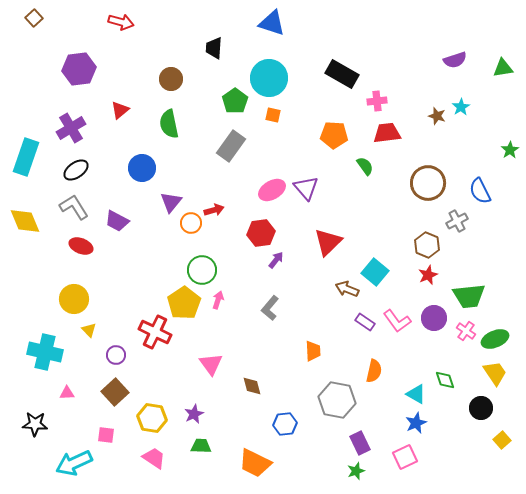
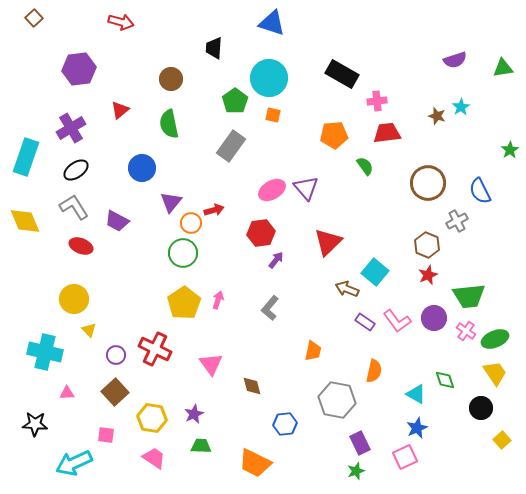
orange pentagon at (334, 135): rotated 8 degrees counterclockwise
green circle at (202, 270): moved 19 px left, 17 px up
red cross at (155, 332): moved 17 px down
orange trapezoid at (313, 351): rotated 15 degrees clockwise
blue star at (416, 423): moved 1 px right, 5 px down
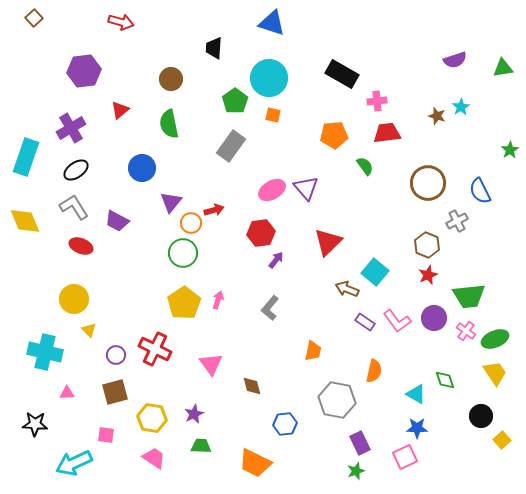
purple hexagon at (79, 69): moved 5 px right, 2 px down
brown square at (115, 392): rotated 28 degrees clockwise
black circle at (481, 408): moved 8 px down
blue star at (417, 428): rotated 25 degrees clockwise
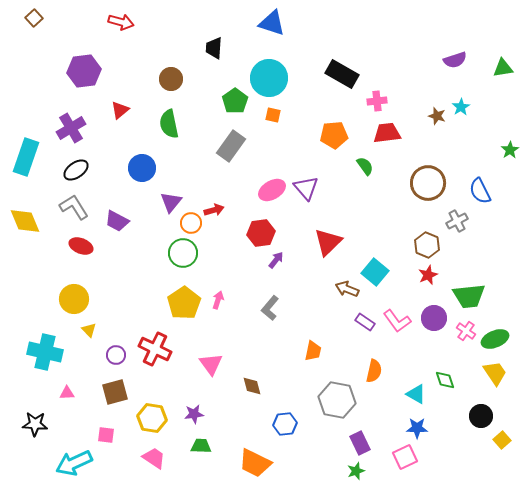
purple star at (194, 414): rotated 18 degrees clockwise
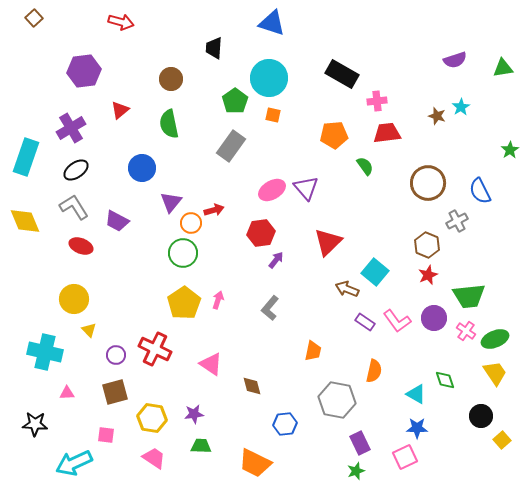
pink triangle at (211, 364): rotated 20 degrees counterclockwise
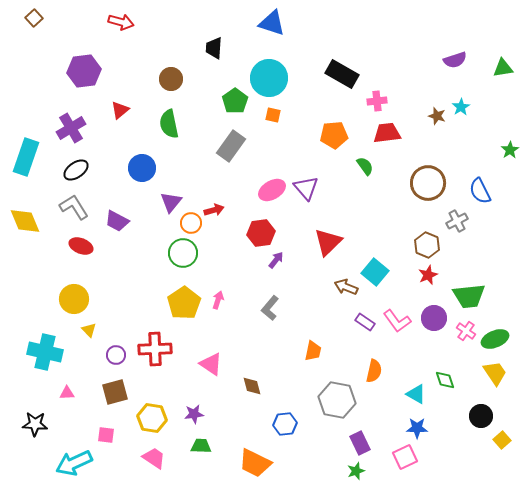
brown arrow at (347, 289): moved 1 px left, 2 px up
red cross at (155, 349): rotated 28 degrees counterclockwise
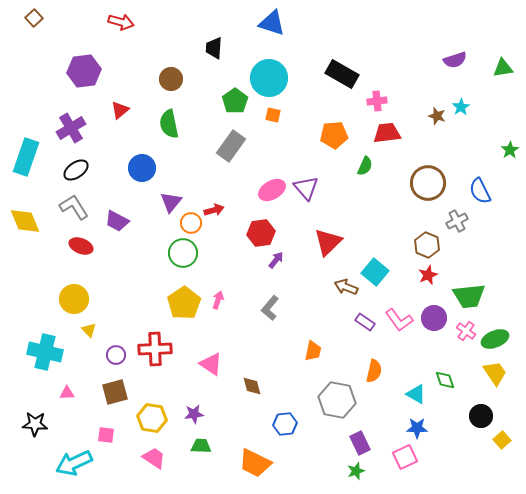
green semicircle at (365, 166): rotated 60 degrees clockwise
pink L-shape at (397, 321): moved 2 px right, 1 px up
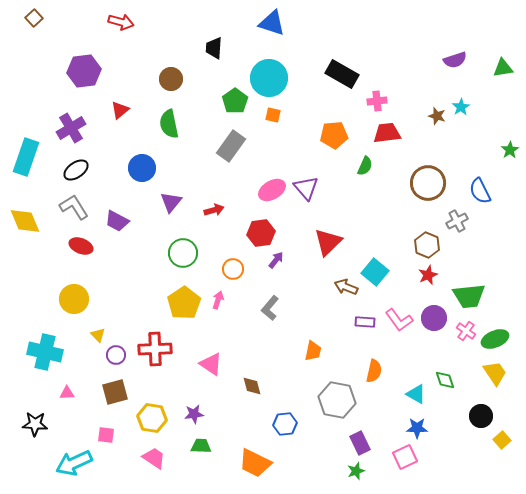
orange circle at (191, 223): moved 42 px right, 46 px down
purple rectangle at (365, 322): rotated 30 degrees counterclockwise
yellow triangle at (89, 330): moved 9 px right, 5 px down
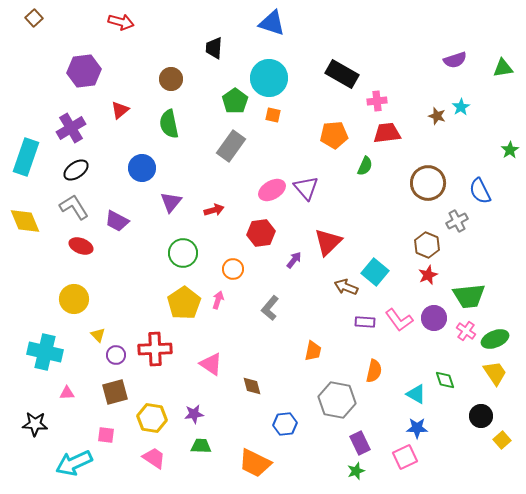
purple arrow at (276, 260): moved 18 px right
